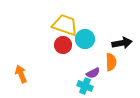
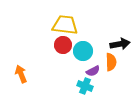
yellow trapezoid: rotated 12 degrees counterclockwise
cyan circle: moved 2 px left, 12 px down
black arrow: moved 2 px left, 1 px down
purple semicircle: moved 2 px up
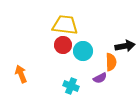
black arrow: moved 5 px right, 2 px down
purple semicircle: moved 7 px right, 7 px down
cyan cross: moved 14 px left
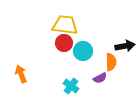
red circle: moved 1 px right, 2 px up
cyan cross: rotated 14 degrees clockwise
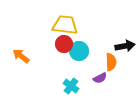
red circle: moved 1 px down
cyan circle: moved 4 px left
orange arrow: moved 18 px up; rotated 30 degrees counterclockwise
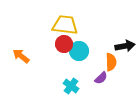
purple semicircle: moved 1 px right; rotated 16 degrees counterclockwise
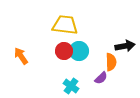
red circle: moved 7 px down
orange arrow: rotated 18 degrees clockwise
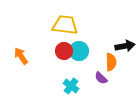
purple semicircle: rotated 88 degrees clockwise
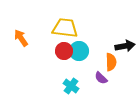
yellow trapezoid: moved 3 px down
orange arrow: moved 18 px up
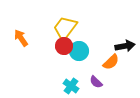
yellow trapezoid: rotated 60 degrees counterclockwise
red circle: moved 5 px up
orange semicircle: rotated 48 degrees clockwise
purple semicircle: moved 5 px left, 4 px down
